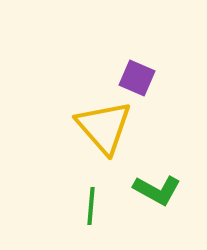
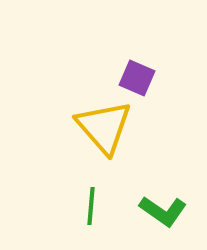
green L-shape: moved 6 px right, 21 px down; rotated 6 degrees clockwise
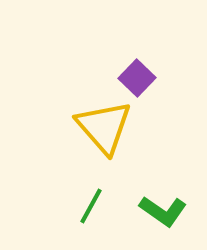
purple square: rotated 21 degrees clockwise
green line: rotated 24 degrees clockwise
